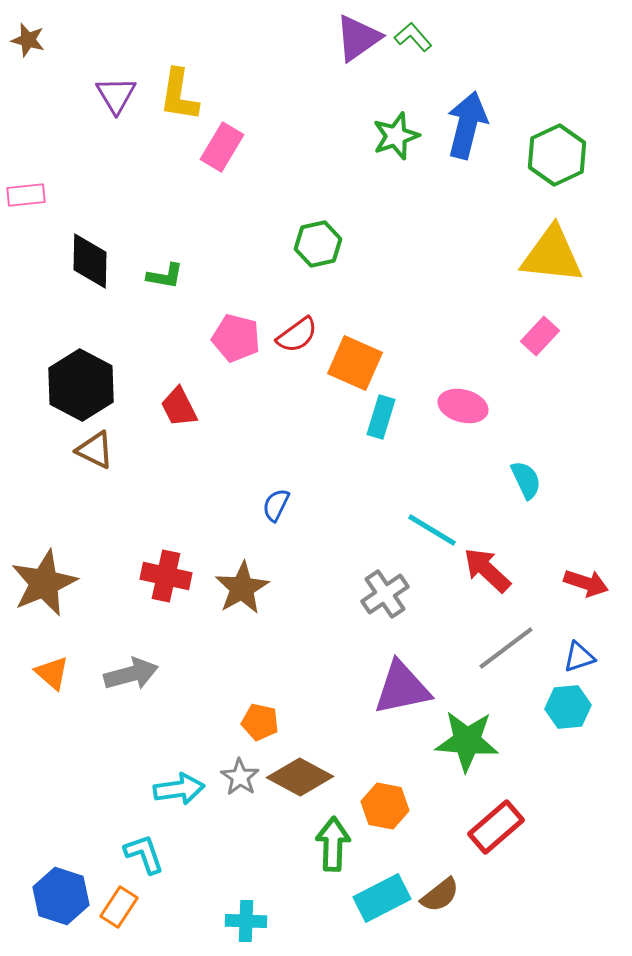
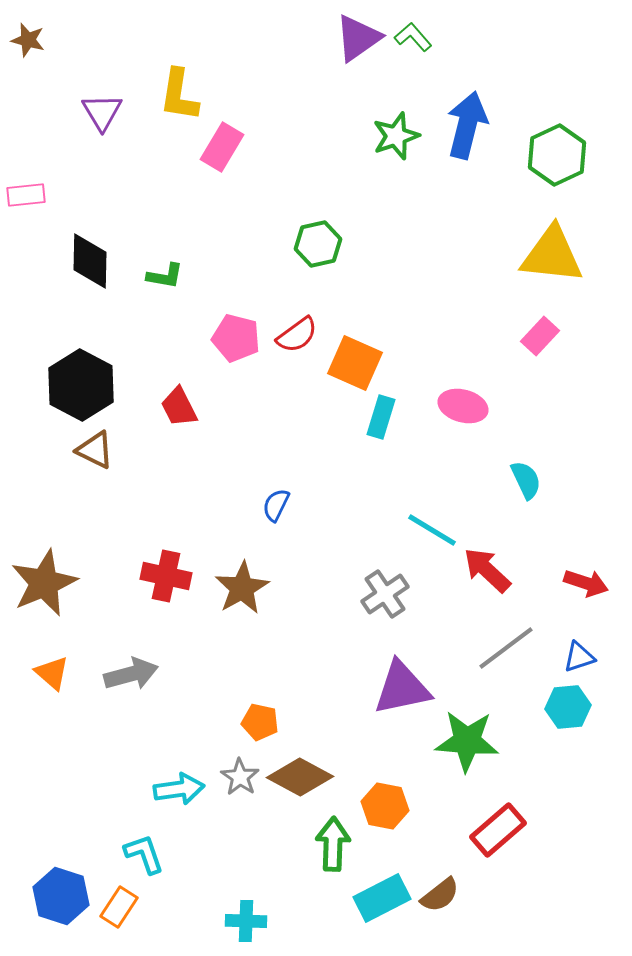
purple triangle at (116, 95): moved 14 px left, 17 px down
red rectangle at (496, 827): moved 2 px right, 3 px down
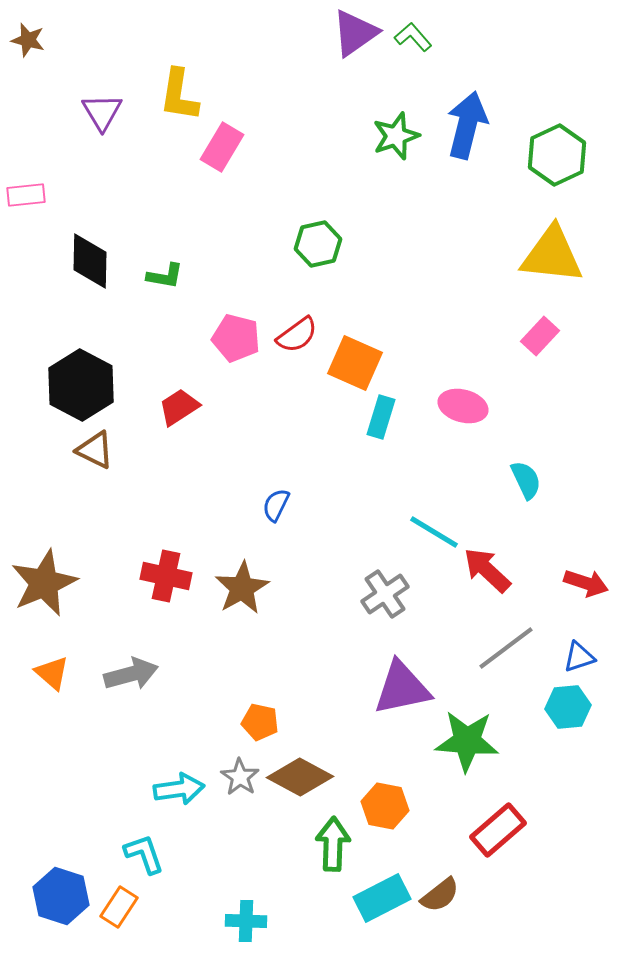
purple triangle at (358, 38): moved 3 px left, 5 px up
red trapezoid at (179, 407): rotated 84 degrees clockwise
cyan line at (432, 530): moved 2 px right, 2 px down
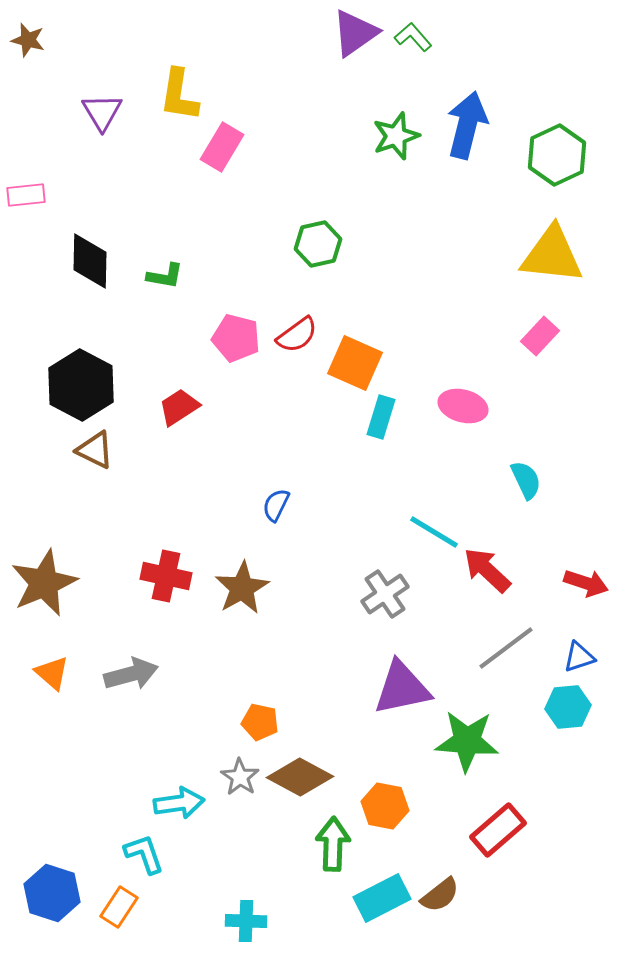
cyan arrow at (179, 789): moved 14 px down
blue hexagon at (61, 896): moved 9 px left, 3 px up
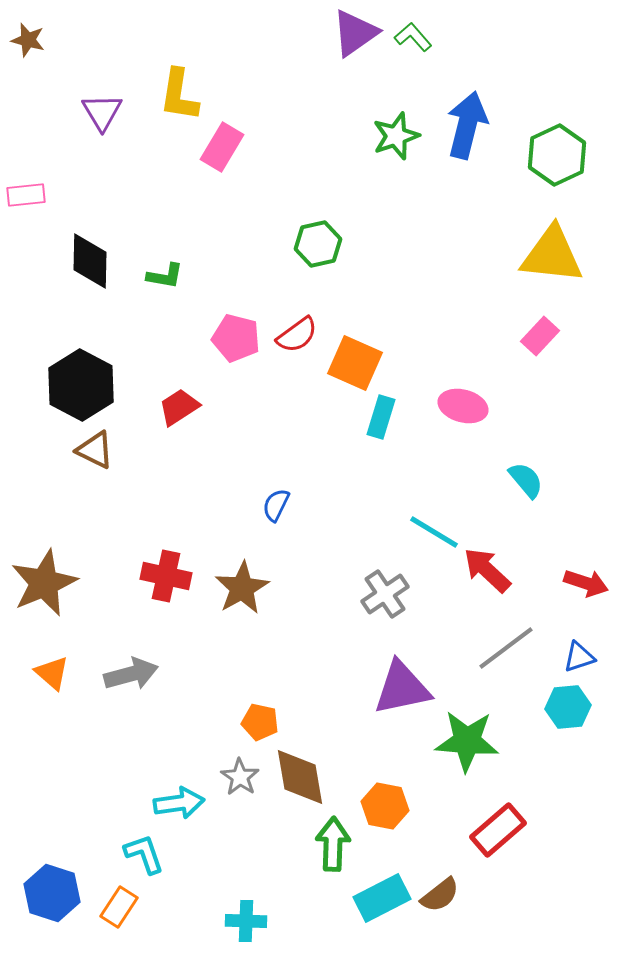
cyan semicircle at (526, 480): rotated 15 degrees counterclockwise
brown diamond at (300, 777): rotated 52 degrees clockwise
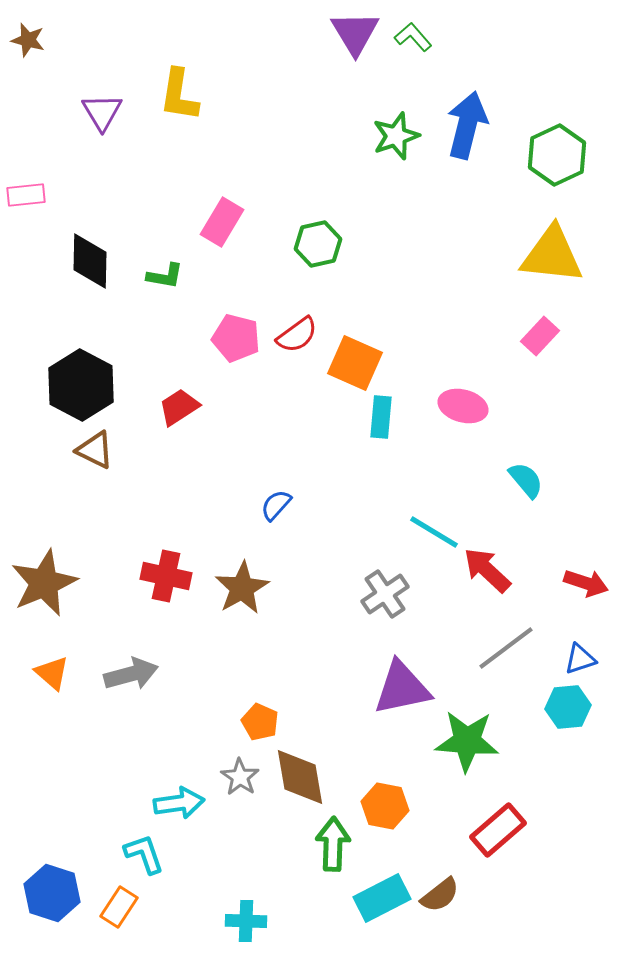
purple triangle at (355, 33): rotated 26 degrees counterclockwise
pink rectangle at (222, 147): moved 75 px down
cyan rectangle at (381, 417): rotated 12 degrees counterclockwise
blue semicircle at (276, 505): rotated 16 degrees clockwise
blue triangle at (579, 657): moved 1 px right, 2 px down
orange pentagon at (260, 722): rotated 12 degrees clockwise
